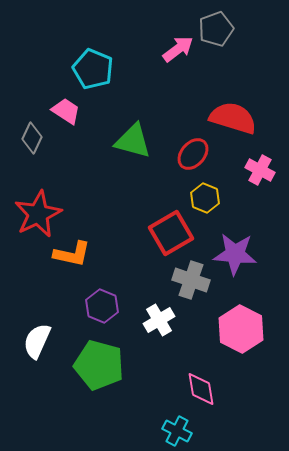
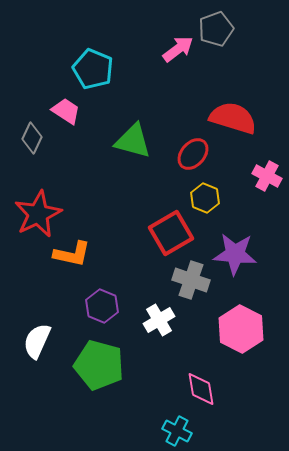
pink cross: moved 7 px right, 6 px down
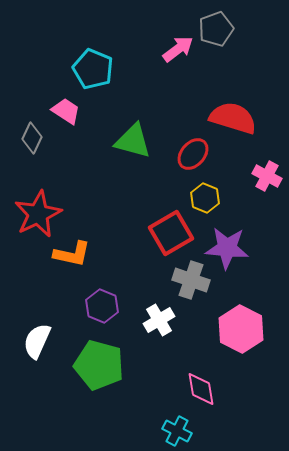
purple star: moved 8 px left, 6 px up
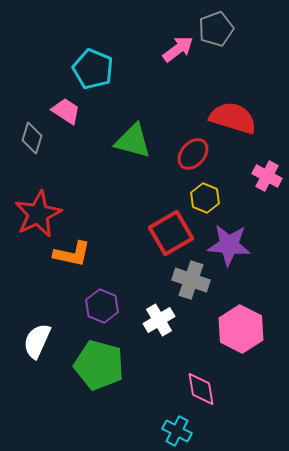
gray diamond: rotated 8 degrees counterclockwise
purple star: moved 2 px right, 3 px up
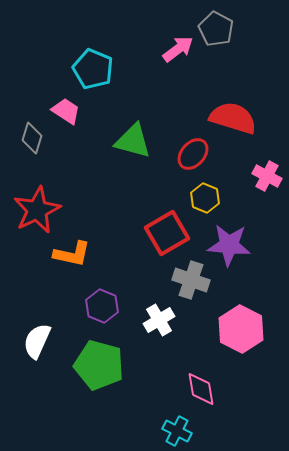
gray pentagon: rotated 24 degrees counterclockwise
red star: moved 1 px left, 4 px up
red square: moved 4 px left
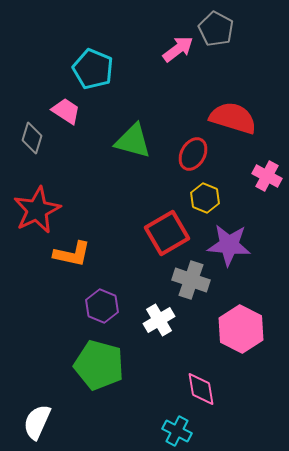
red ellipse: rotated 12 degrees counterclockwise
white semicircle: moved 81 px down
